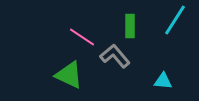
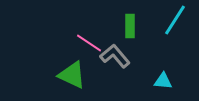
pink line: moved 7 px right, 6 px down
green triangle: moved 3 px right
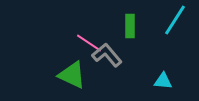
gray L-shape: moved 8 px left, 1 px up
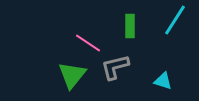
pink line: moved 1 px left
gray L-shape: moved 8 px right, 12 px down; rotated 64 degrees counterclockwise
green triangle: rotated 44 degrees clockwise
cyan triangle: rotated 12 degrees clockwise
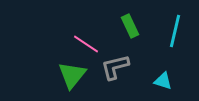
cyan line: moved 11 px down; rotated 20 degrees counterclockwise
green rectangle: rotated 25 degrees counterclockwise
pink line: moved 2 px left, 1 px down
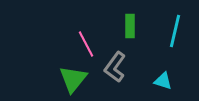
green rectangle: rotated 25 degrees clockwise
pink line: rotated 28 degrees clockwise
gray L-shape: rotated 40 degrees counterclockwise
green triangle: moved 1 px right, 4 px down
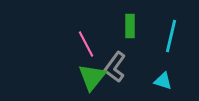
cyan line: moved 4 px left, 5 px down
green triangle: moved 19 px right, 2 px up
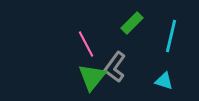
green rectangle: moved 2 px right, 3 px up; rotated 45 degrees clockwise
cyan triangle: moved 1 px right
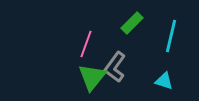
pink line: rotated 48 degrees clockwise
